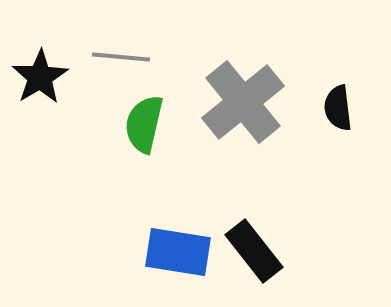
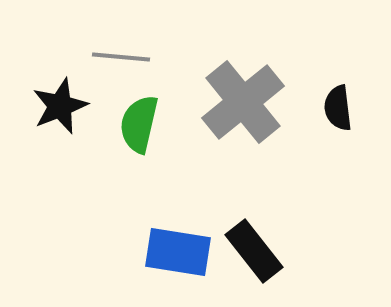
black star: moved 20 px right, 29 px down; rotated 10 degrees clockwise
green semicircle: moved 5 px left
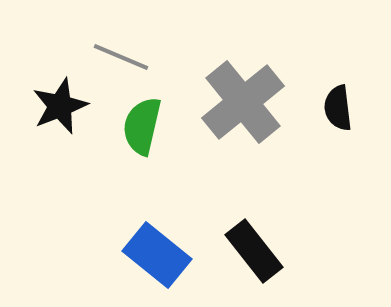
gray line: rotated 18 degrees clockwise
green semicircle: moved 3 px right, 2 px down
blue rectangle: moved 21 px left, 3 px down; rotated 30 degrees clockwise
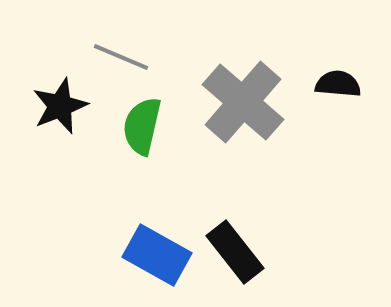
gray cross: rotated 10 degrees counterclockwise
black semicircle: moved 24 px up; rotated 102 degrees clockwise
black rectangle: moved 19 px left, 1 px down
blue rectangle: rotated 10 degrees counterclockwise
